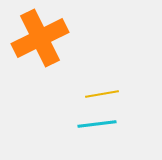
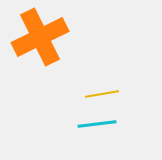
orange cross: moved 1 px up
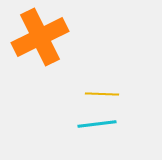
yellow line: rotated 12 degrees clockwise
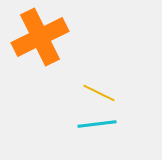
yellow line: moved 3 px left, 1 px up; rotated 24 degrees clockwise
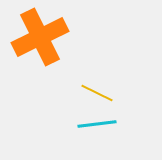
yellow line: moved 2 px left
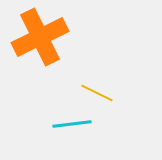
cyan line: moved 25 px left
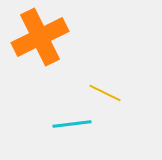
yellow line: moved 8 px right
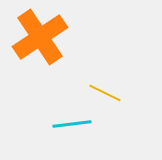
orange cross: rotated 8 degrees counterclockwise
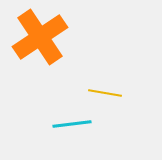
yellow line: rotated 16 degrees counterclockwise
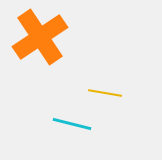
cyan line: rotated 21 degrees clockwise
